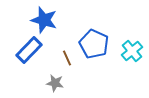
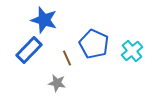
gray star: moved 2 px right
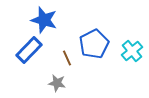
blue pentagon: rotated 20 degrees clockwise
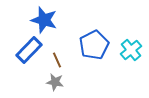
blue pentagon: moved 1 px down
cyan cross: moved 1 px left, 1 px up
brown line: moved 10 px left, 2 px down
gray star: moved 2 px left, 1 px up
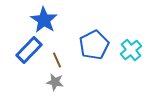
blue star: rotated 16 degrees clockwise
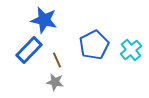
blue star: rotated 20 degrees counterclockwise
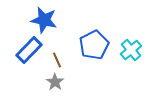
gray star: rotated 24 degrees clockwise
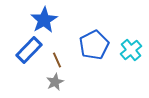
blue star: rotated 28 degrees clockwise
gray star: rotated 12 degrees clockwise
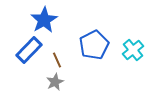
cyan cross: moved 2 px right
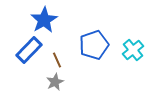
blue pentagon: rotated 8 degrees clockwise
